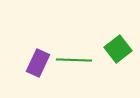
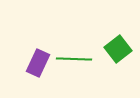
green line: moved 1 px up
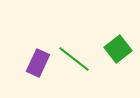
green line: rotated 36 degrees clockwise
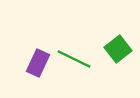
green line: rotated 12 degrees counterclockwise
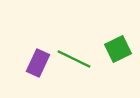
green square: rotated 12 degrees clockwise
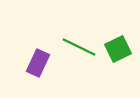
green line: moved 5 px right, 12 px up
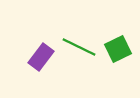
purple rectangle: moved 3 px right, 6 px up; rotated 12 degrees clockwise
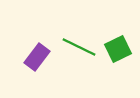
purple rectangle: moved 4 px left
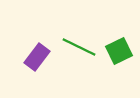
green square: moved 1 px right, 2 px down
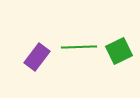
green line: rotated 28 degrees counterclockwise
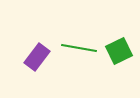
green line: moved 1 px down; rotated 12 degrees clockwise
